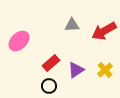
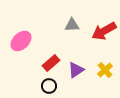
pink ellipse: moved 2 px right
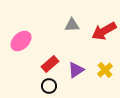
red rectangle: moved 1 px left, 1 px down
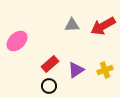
red arrow: moved 1 px left, 5 px up
pink ellipse: moved 4 px left
yellow cross: rotated 21 degrees clockwise
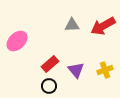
purple triangle: rotated 36 degrees counterclockwise
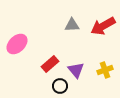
pink ellipse: moved 3 px down
black circle: moved 11 px right
